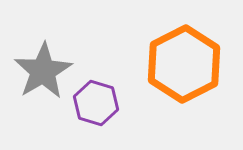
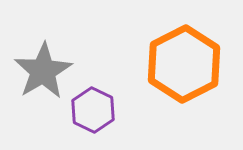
purple hexagon: moved 3 px left, 7 px down; rotated 9 degrees clockwise
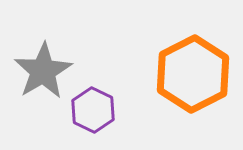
orange hexagon: moved 9 px right, 10 px down
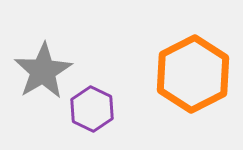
purple hexagon: moved 1 px left, 1 px up
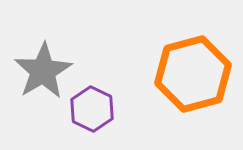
orange hexagon: rotated 12 degrees clockwise
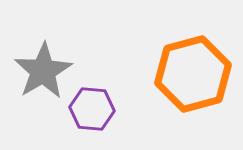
purple hexagon: rotated 21 degrees counterclockwise
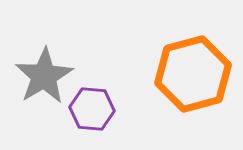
gray star: moved 1 px right, 5 px down
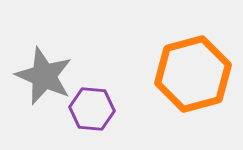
gray star: rotated 18 degrees counterclockwise
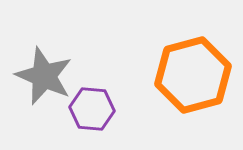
orange hexagon: moved 1 px down
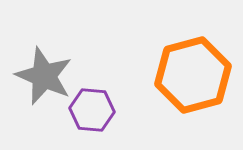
purple hexagon: moved 1 px down
